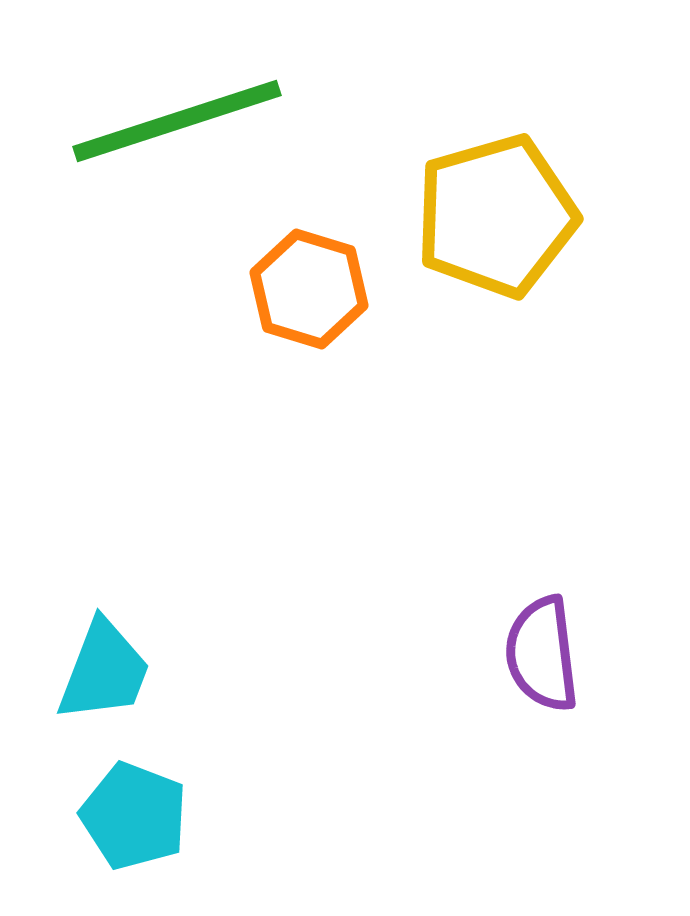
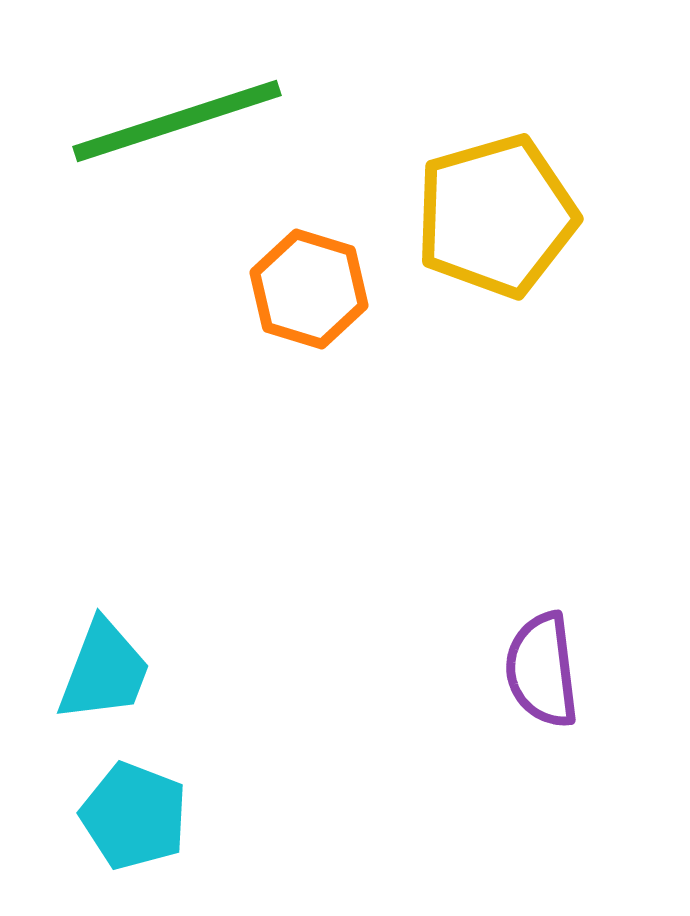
purple semicircle: moved 16 px down
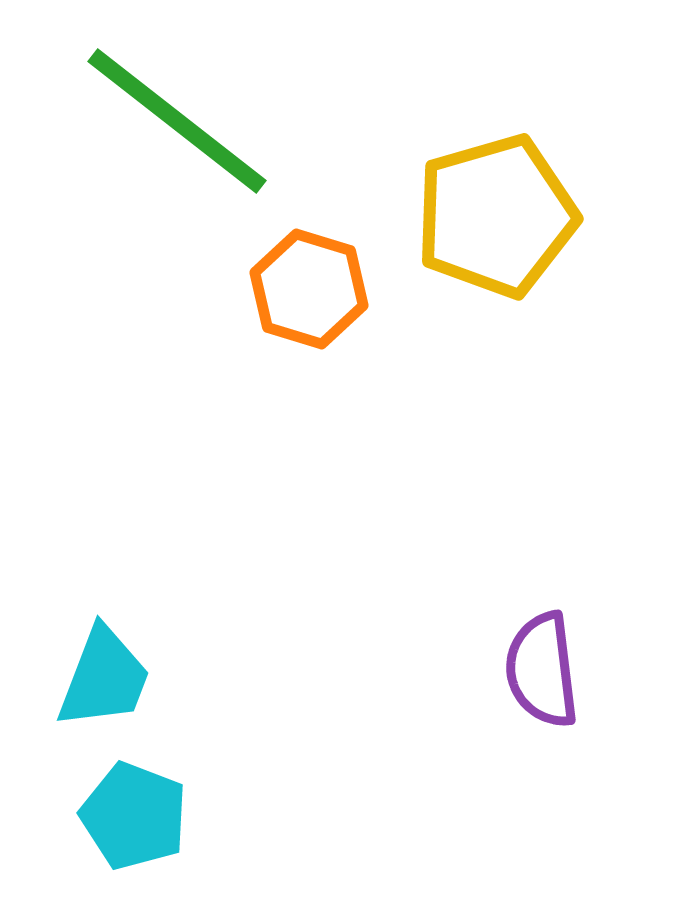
green line: rotated 56 degrees clockwise
cyan trapezoid: moved 7 px down
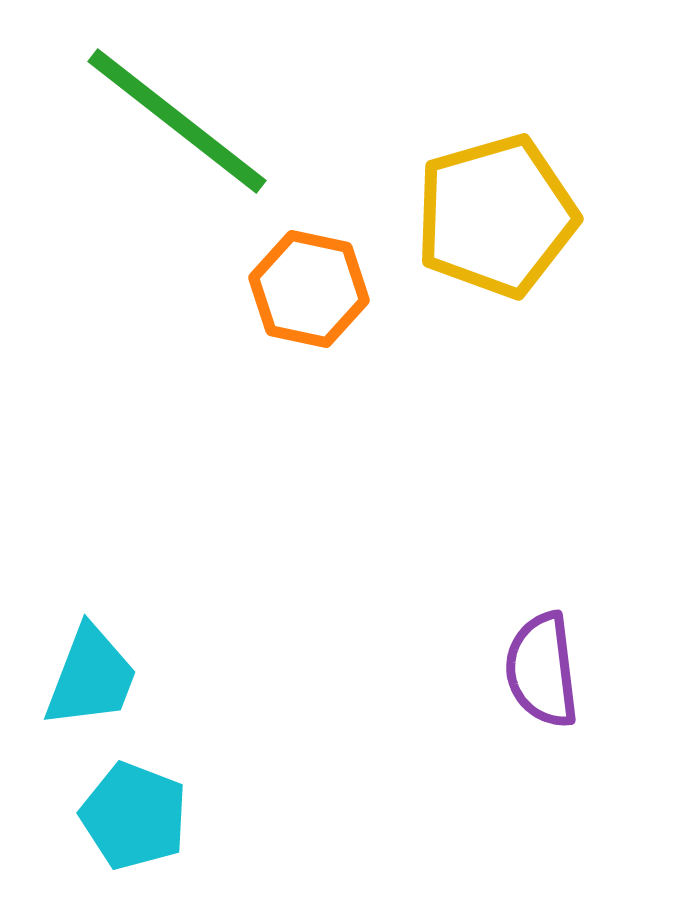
orange hexagon: rotated 5 degrees counterclockwise
cyan trapezoid: moved 13 px left, 1 px up
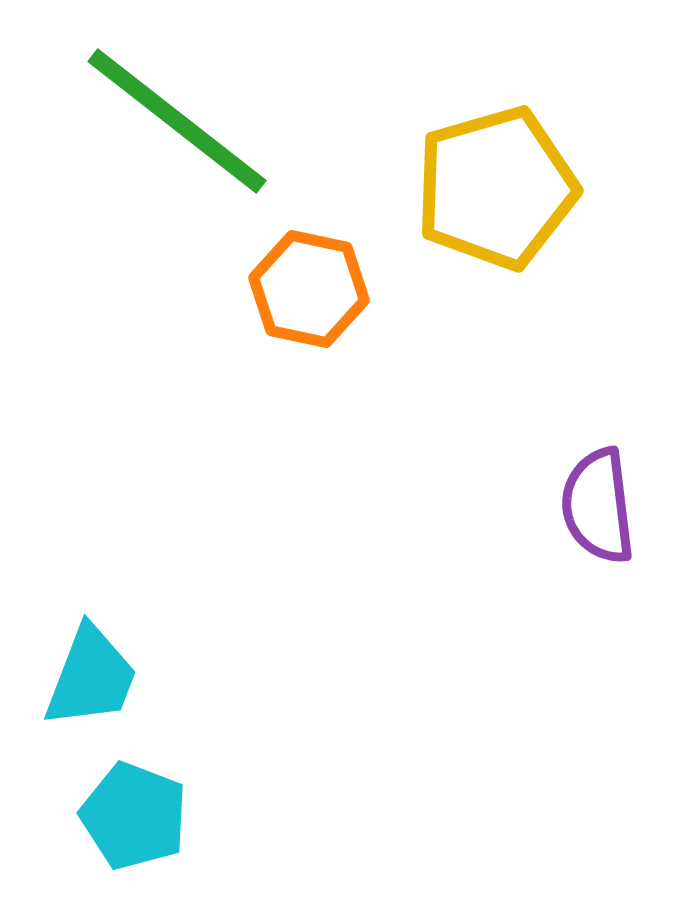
yellow pentagon: moved 28 px up
purple semicircle: moved 56 px right, 164 px up
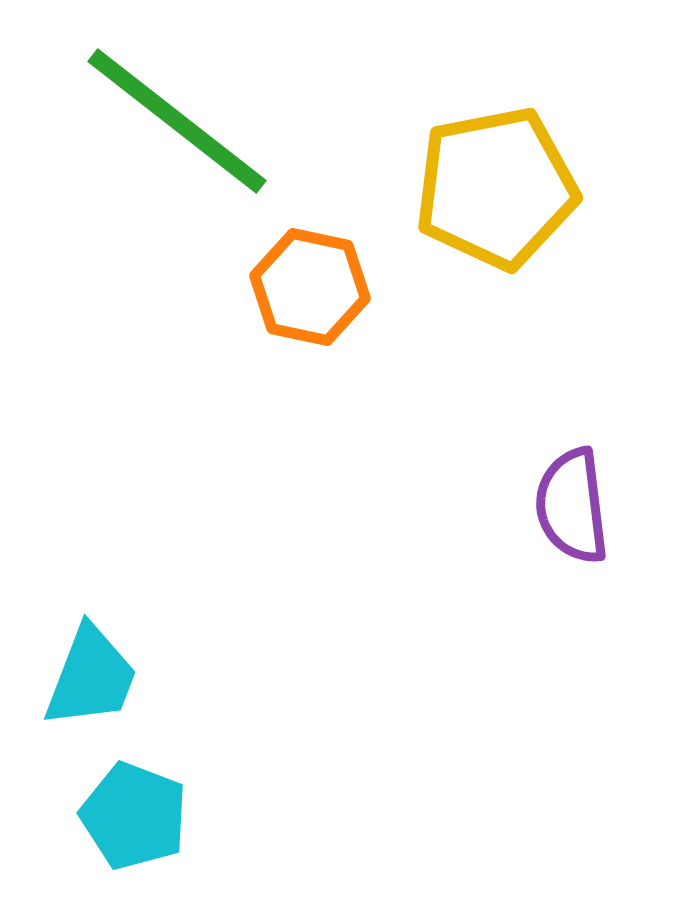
yellow pentagon: rotated 5 degrees clockwise
orange hexagon: moved 1 px right, 2 px up
purple semicircle: moved 26 px left
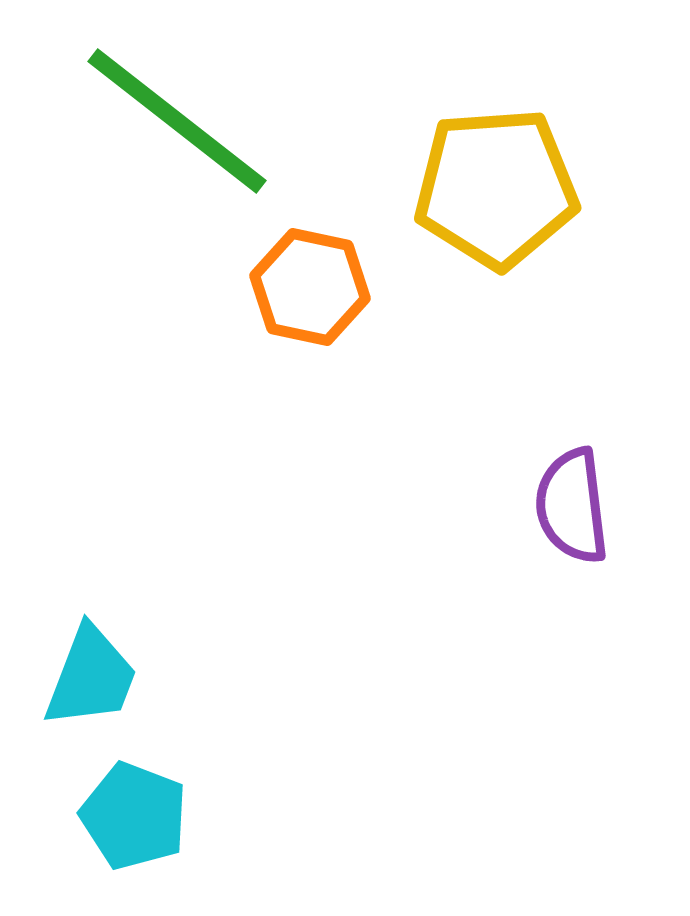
yellow pentagon: rotated 7 degrees clockwise
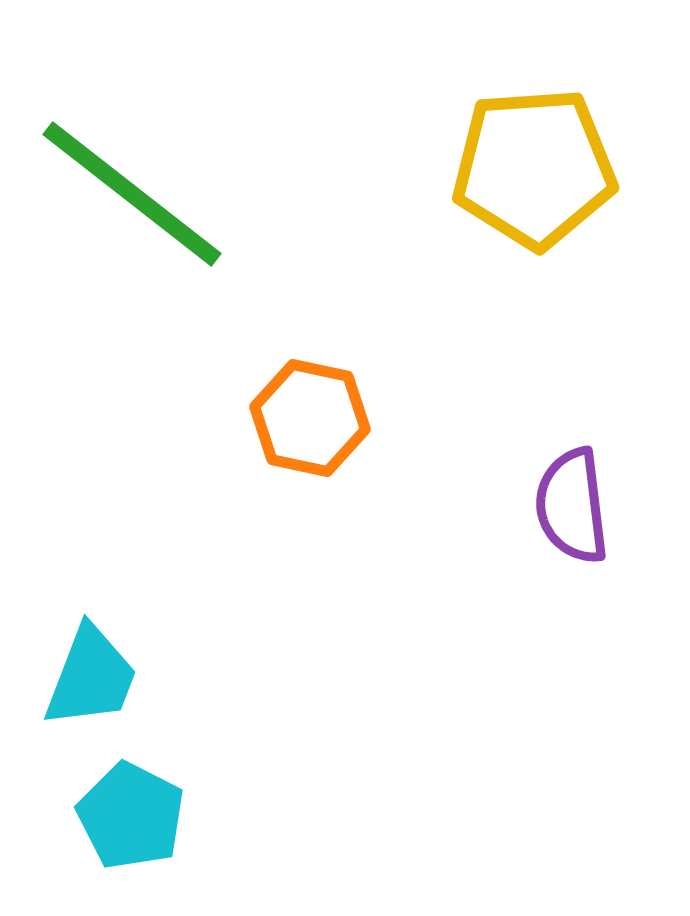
green line: moved 45 px left, 73 px down
yellow pentagon: moved 38 px right, 20 px up
orange hexagon: moved 131 px down
cyan pentagon: moved 3 px left; rotated 6 degrees clockwise
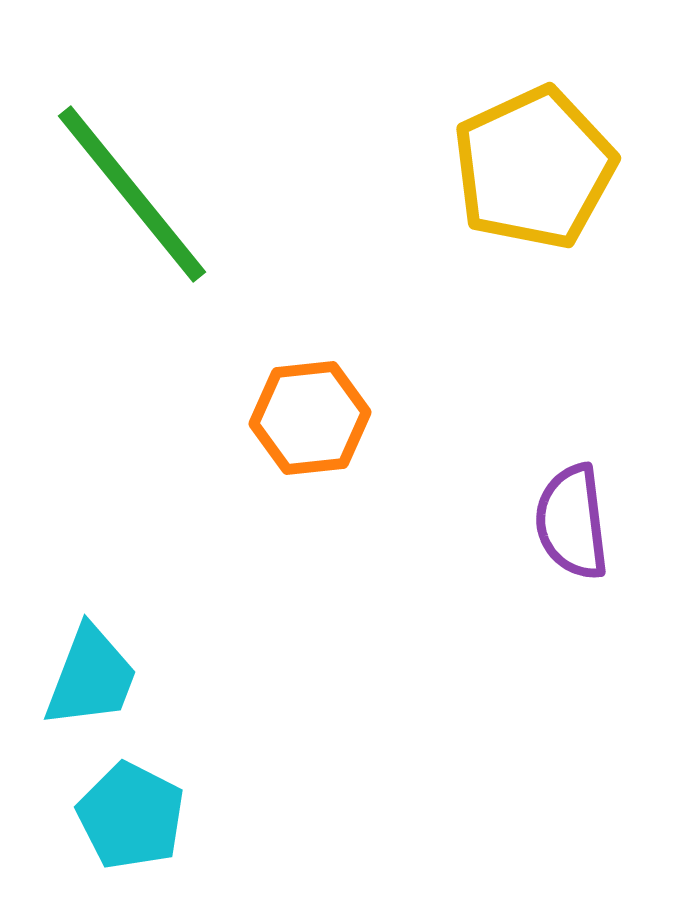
yellow pentagon: rotated 21 degrees counterclockwise
green line: rotated 13 degrees clockwise
orange hexagon: rotated 18 degrees counterclockwise
purple semicircle: moved 16 px down
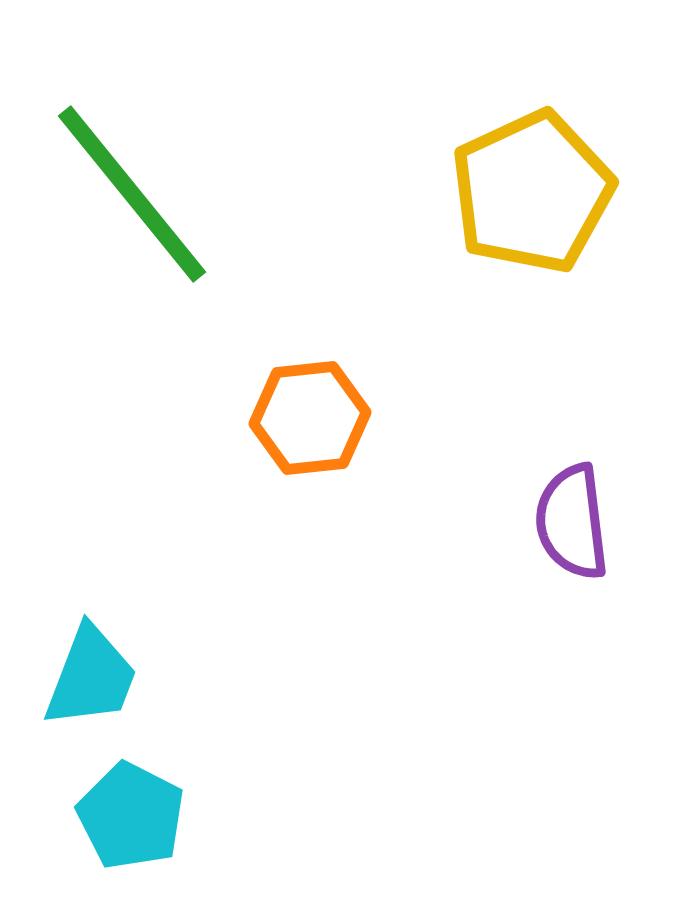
yellow pentagon: moved 2 px left, 24 px down
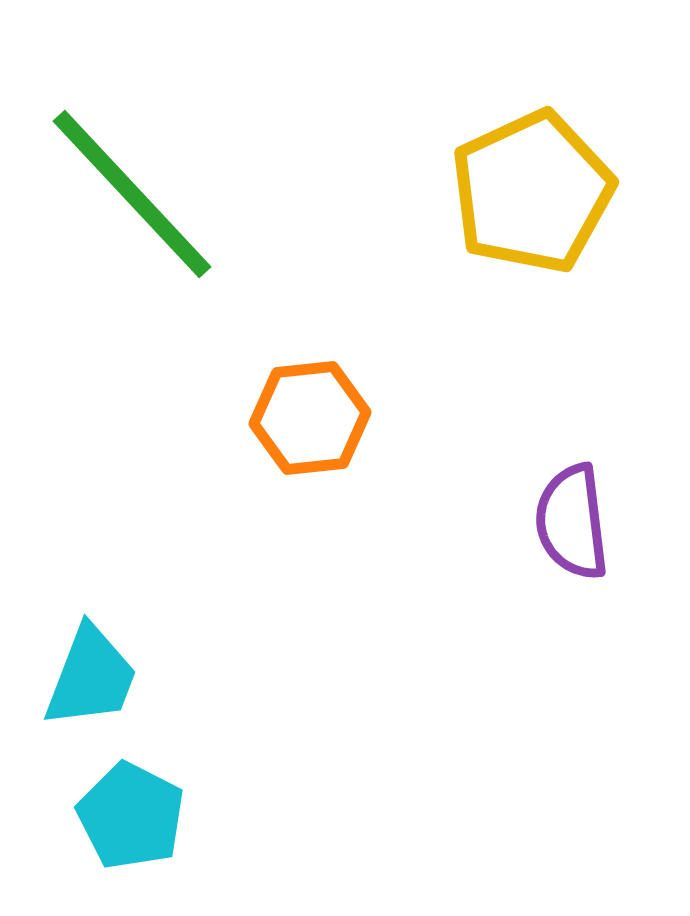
green line: rotated 4 degrees counterclockwise
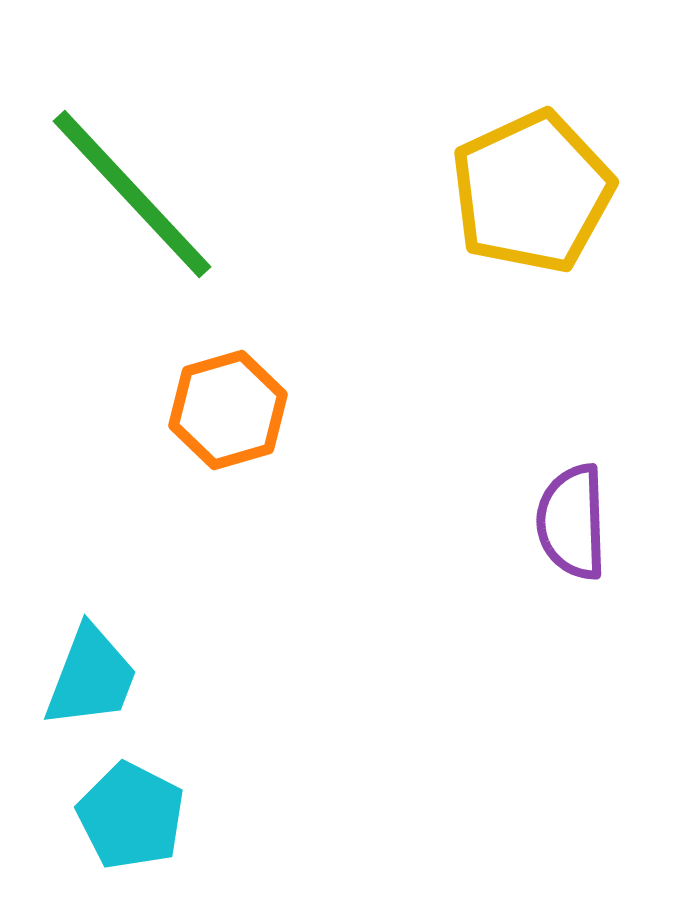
orange hexagon: moved 82 px left, 8 px up; rotated 10 degrees counterclockwise
purple semicircle: rotated 5 degrees clockwise
